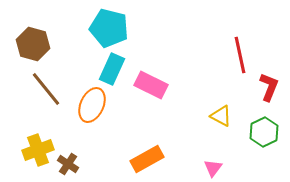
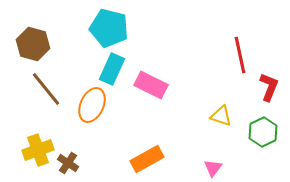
yellow triangle: rotated 10 degrees counterclockwise
green hexagon: moved 1 px left
brown cross: moved 1 px up
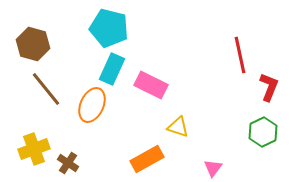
yellow triangle: moved 43 px left, 11 px down
yellow cross: moved 4 px left, 1 px up
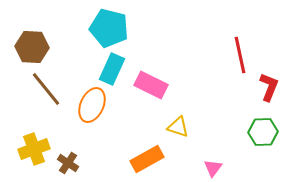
brown hexagon: moved 1 px left, 3 px down; rotated 12 degrees counterclockwise
green hexagon: rotated 24 degrees clockwise
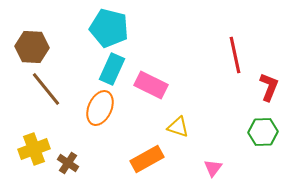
red line: moved 5 px left
orange ellipse: moved 8 px right, 3 px down
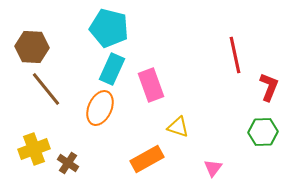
pink rectangle: rotated 44 degrees clockwise
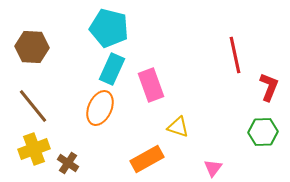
brown line: moved 13 px left, 17 px down
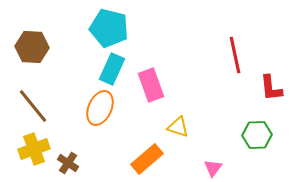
red L-shape: moved 2 px right, 1 px down; rotated 152 degrees clockwise
green hexagon: moved 6 px left, 3 px down
orange rectangle: rotated 12 degrees counterclockwise
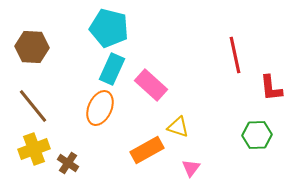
pink rectangle: rotated 28 degrees counterclockwise
orange rectangle: moved 9 px up; rotated 12 degrees clockwise
pink triangle: moved 22 px left
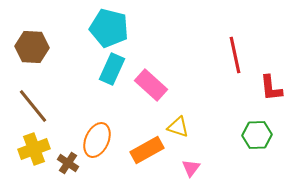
orange ellipse: moved 3 px left, 32 px down
